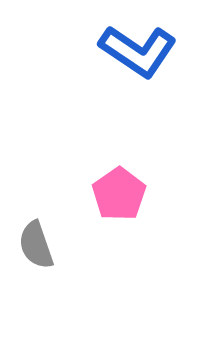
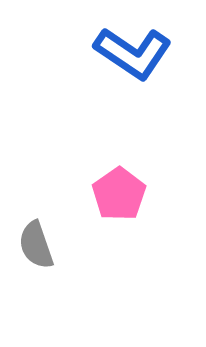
blue L-shape: moved 5 px left, 2 px down
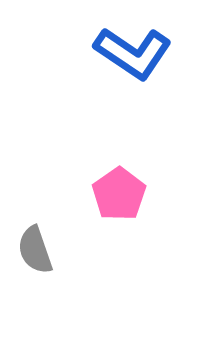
gray semicircle: moved 1 px left, 5 px down
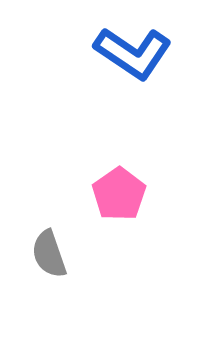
gray semicircle: moved 14 px right, 4 px down
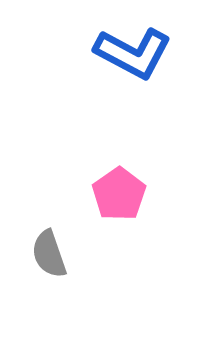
blue L-shape: rotated 6 degrees counterclockwise
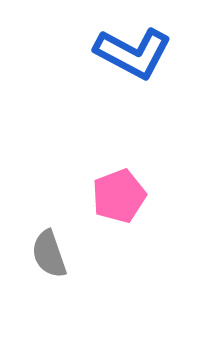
pink pentagon: moved 2 px down; rotated 14 degrees clockwise
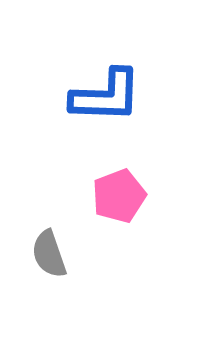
blue L-shape: moved 27 px left, 43 px down; rotated 26 degrees counterclockwise
